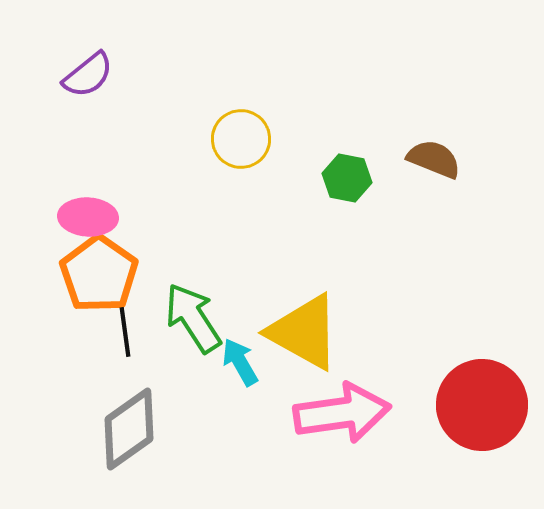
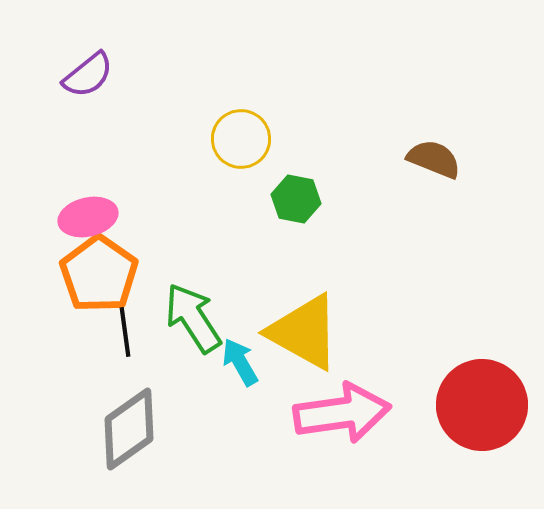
green hexagon: moved 51 px left, 21 px down
pink ellipse: rotated 16 degrees counterclockwise
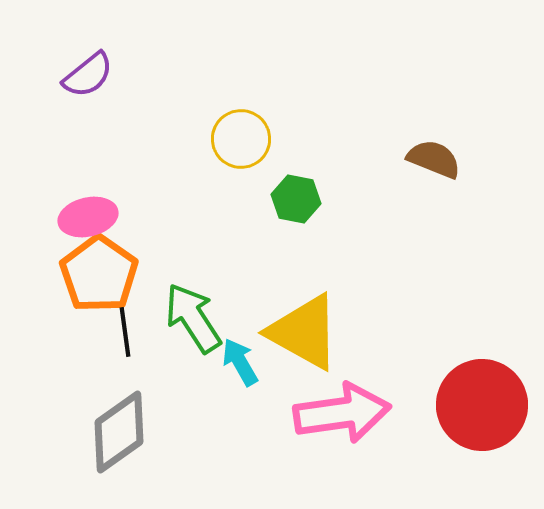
gray diamond: moved 10 px left, 3 px down
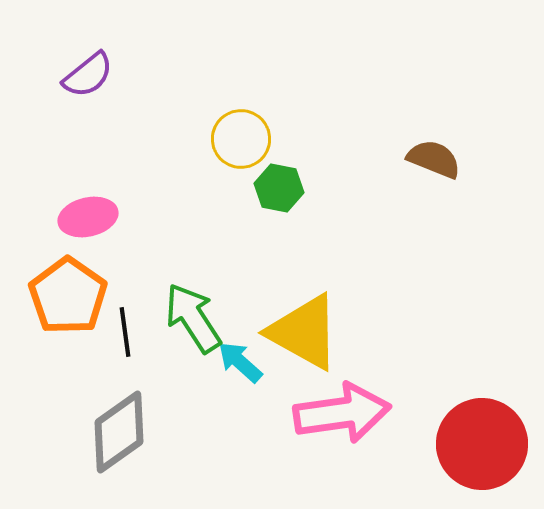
green hexagon: moved 17 px left, 11 px up
orange pentagon: moved 31 px left, 22 px down
cyan arrow: rotated 18 degrees counterclockwise
red circle: moved 39 px down
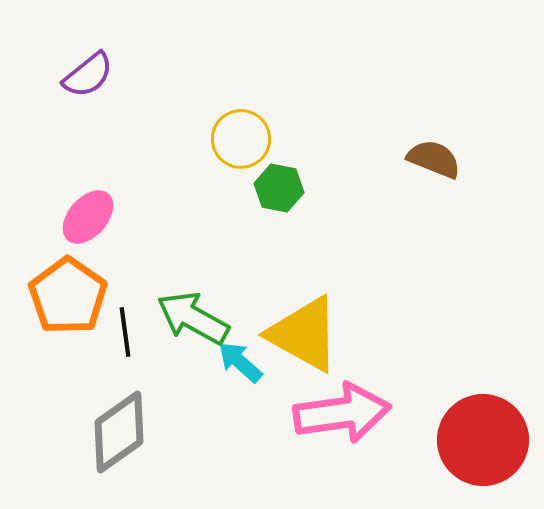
pink ellipse: rotated 36 degrees counterclockwise
green arrow: rotated 28 degrees counterclockwise
yellow triangle: moved 2 px down
red circle: moved 1 px right, 4 px up
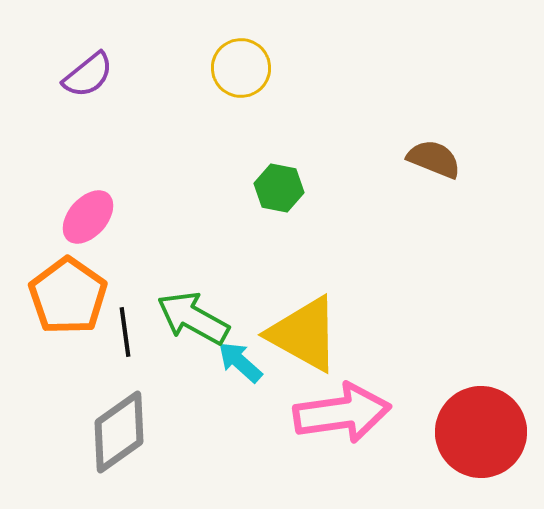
yellow circle: moved 71 px up
red circle: moved 2 px left, 8 px up
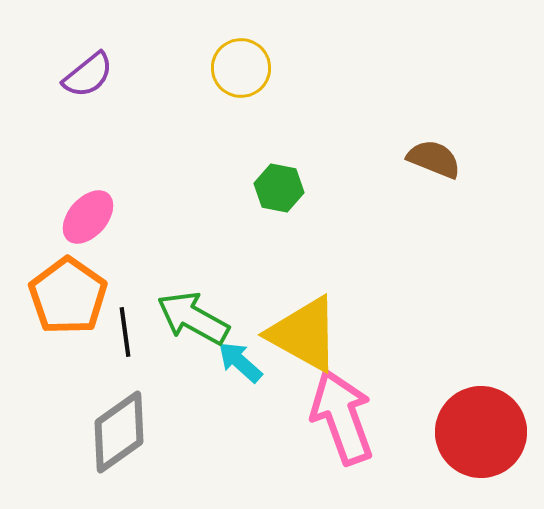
pink arrow: moved 4 px down; rotated 102 degrees counterclockwise
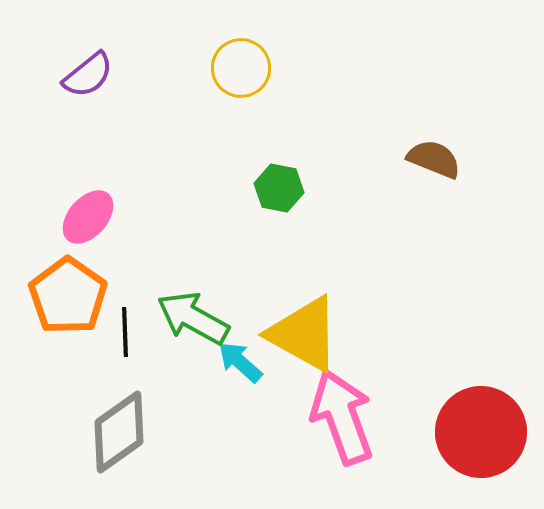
black line: rotated 6 degrees clockwise
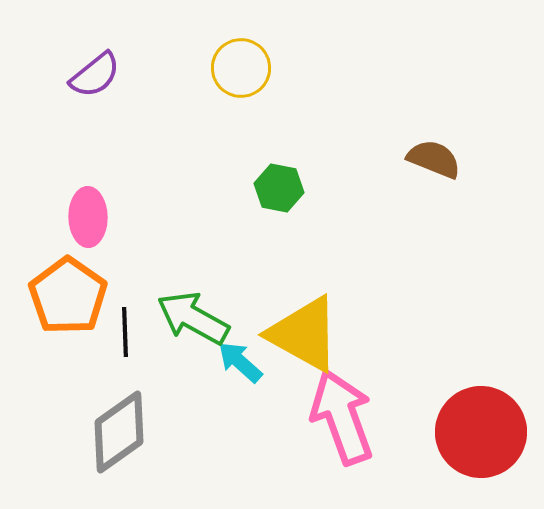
purple semicircle: moved 7 px right
pink ellipse: rotated 42 degrees counterclockwise
